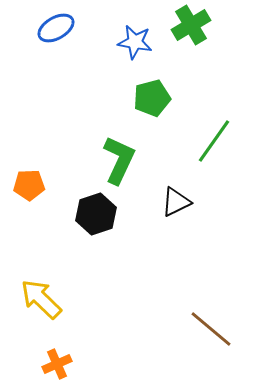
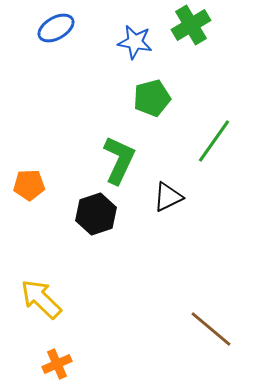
black triangle: moved 8 px left, 5 px up
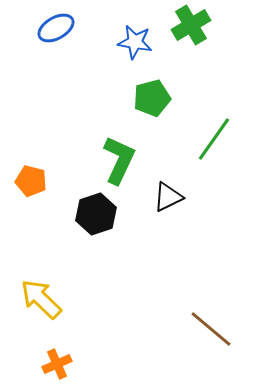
green line: moved 2 px up
orange pentagon: moved 2 px right, 4 px up; rotated 16 degrees clockwise
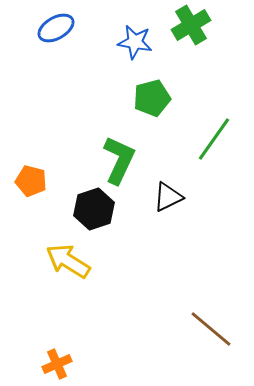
black hexagon: moved 2 px left, 5 px up
yellow arrow: moved 27 px right, 38 px up; rotated 12 degrees counterclockwise
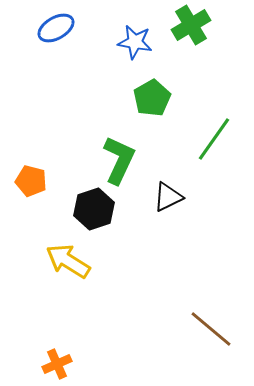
green pentagon: rotated 15 degrees counterclockwise
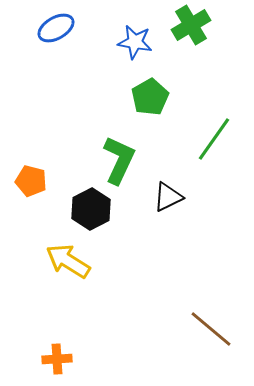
green pentagon: moved 2 px left, 1 px up
black hexagon: moved 3 px left; rotated 9 degrees counterclockwise
orange cross: moved 5 px up; rotated 20 degrees clockwise
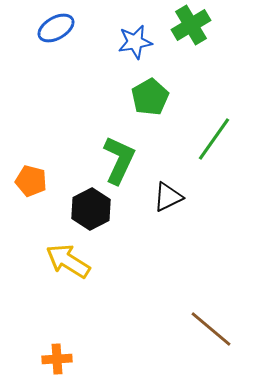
blue star: rotated 20 degrees counterclockwise
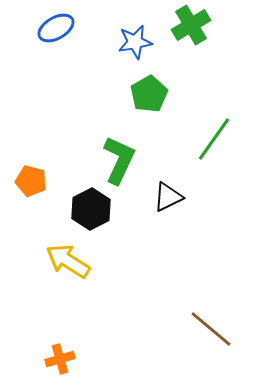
green pentagon: moved 1 px left, 3 px up
orange cross: moved 3 px right; rotated 12 degrees counterclockwise
